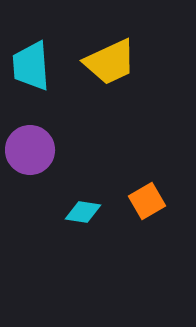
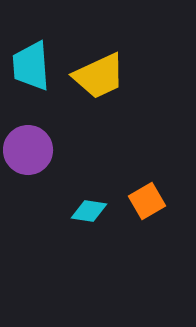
yellow trapezoid: moved 11 px left, 14 px down
purple circle: moved 2 px left
cyan diamond: moved 6 px right, 1 px up
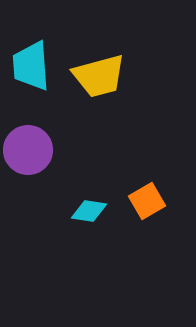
yellow trapezoid: rotated 10 degrees clockwise
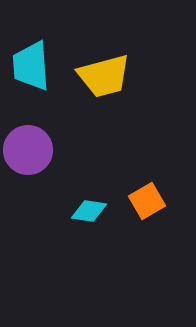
yellow trapezoid: moved 5 px right
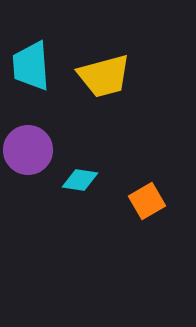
cyan diamond: moved 9 px left, 31 px up
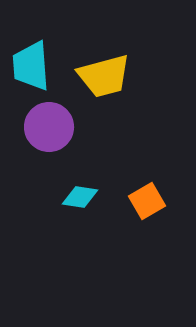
purple circle: moved 21 px right, 23 px up
cyan diamond: moved 17 px down
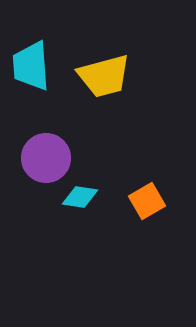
purple circle: moved 3 px left, 31 px down
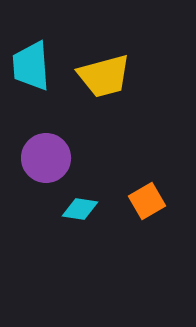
cyan diamond: moved 12 px down
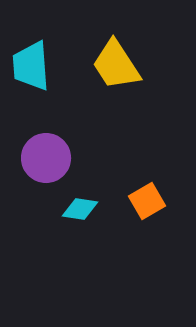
yellow trapezoid: moved 12 px right, 11 px up; rotated 72 degrees clockwise
